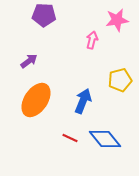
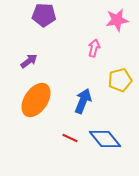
pink arrow: moved 2 px right, 8 px down
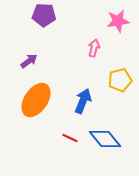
pink star: moved 1 px right, 1 px down
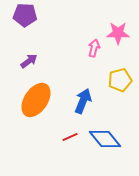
purple pentagon: moved 19 px left
pink star: moved 12 px down; rotated 10 degrees clockwise
red line: moved 1 px up; rotated 49 degrees counterclockwise
